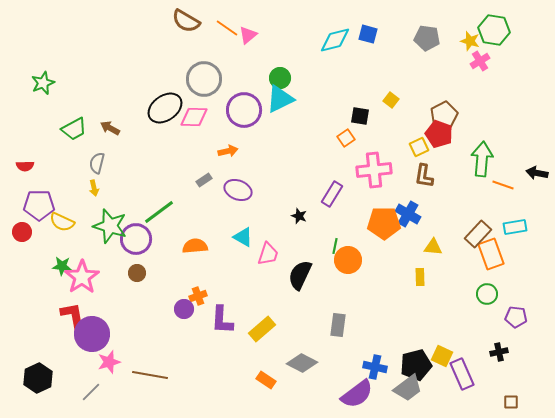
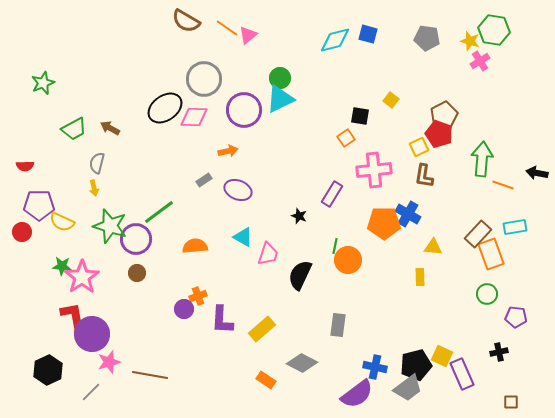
black hexagon at (38, 378): moved 10 px right, 8 px up
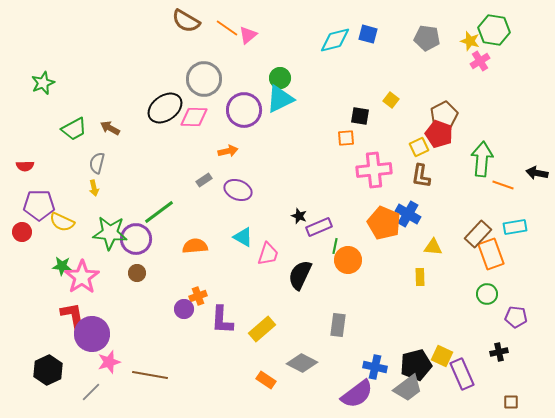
orange square at (346, 138): rotated 30 degrees clockwise
brown L-shape at (424, 176): moved 3 px left
purple rectangle at (332, 194): moved 13 px left, 33 px down; rotated 35 degrees clockwise
orange pentagon at (384, 223): rotated 24 degrees clockwise
green star at (110, 226): moved 7 px down; rotated 12 degrees counterclockwise
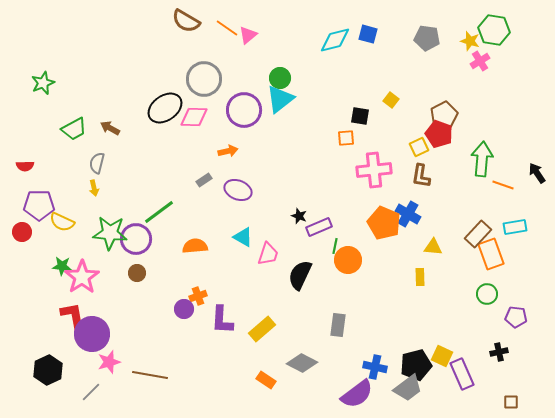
cyan triangle at (280, 99): rotated 12 degrees counterclockwise
black arrow at (537, 173): rotated 45 degrees clockwise
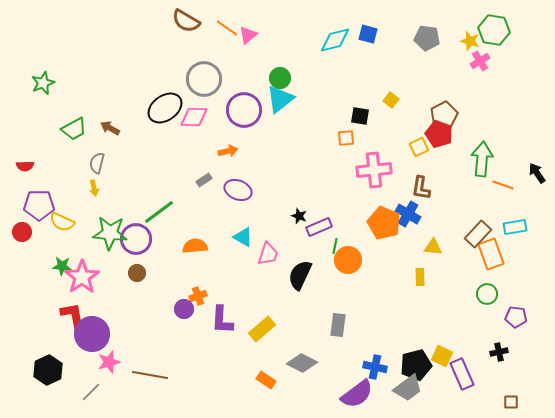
brown L-shape at (421, 176): moved 12 px down
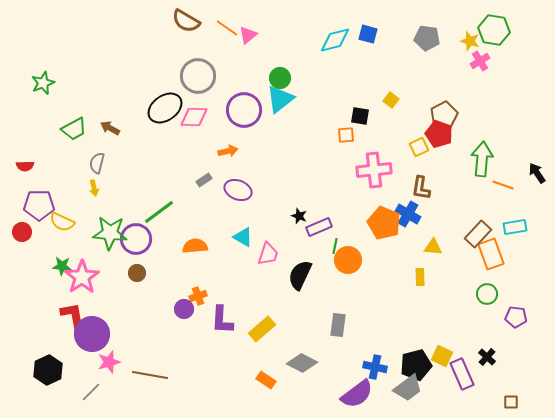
gray circle at (204, 79): moved 6 px left, 3 px up
orange square at (346, 138): moved 3 px up
black cross at (499, 352): moved 12 px left, 5 px down; rotated 36 degrees counterclockwise
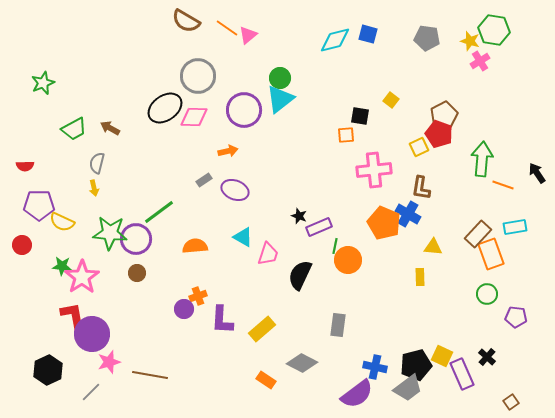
purple ellipse at (238, 190): moved 3 px left
red circle at (22, 232): moved 13 px down
brown square at (511, 402): rotated 35 degrees counterclockwise
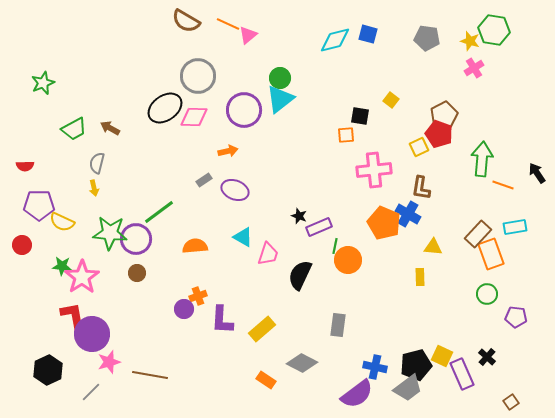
orange line at (227, 28): moved 1 px right, 4 px up; rotated 10 degrees counterclockwise
pink cross at (480, 61): moved 6 px left, 7 px down
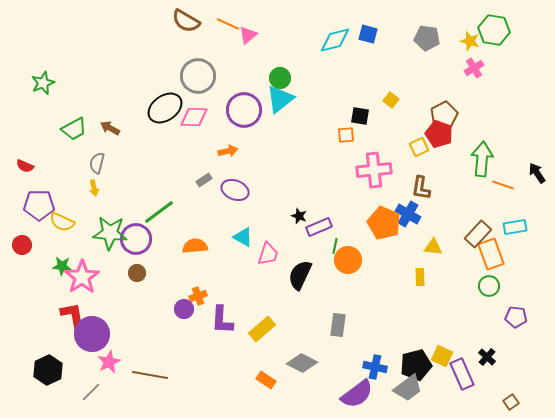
red semicircle at (25, 166): rotated 24 degrees clockwise
green circle at (487, 294): moved 2 px right, 8 px up
pink star at (109, 362): rotated 10 degrees counterclockwise
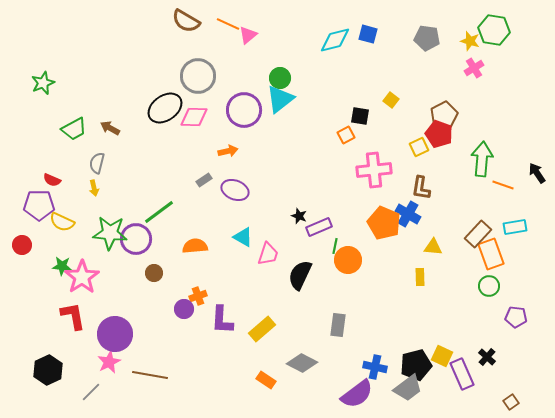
orange square at (346, 135): rotated 24 degrees counterclockwise
red semicircle at (25, 166): moved 27 px right, 14 px down
brown circle at (137, 273): moved 17 px right
purple circle at (92, 334): moved 23 px right
